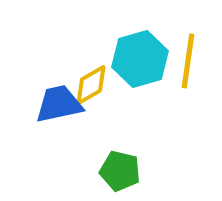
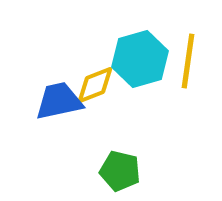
yellow diamond: moved 4 px right; rotated 9 degrees clockwise
blue trapezoid: moved 3 px up
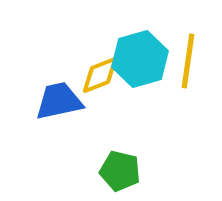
yellow diamond: moved 5 px right, 10 px up
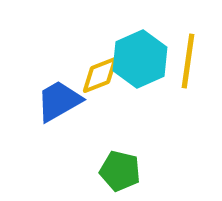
cyan hexagon: rotated 8 degrees counterclockwise
blue trapezoid: rotated 18 degrees counterclockwise
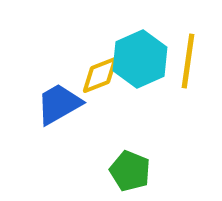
blue trapezoid: moved 3 px down
green pentagon: moved 10 px right; rotated 9 degrees clockwise
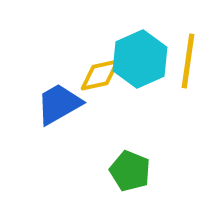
yellow diamond: rotated 9 degrees clockwise
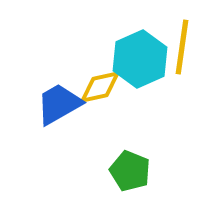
yellow line: moved 6 px left, 14 px up
yellow diamond: moved 12 px down
